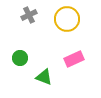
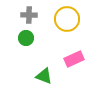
gray cross: rotated 28 degrees clockwise
green circle: moved 6 px right, 20 px up
green triangle: moved 1 px up
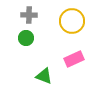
yellow circle: moved 5 px right, 2 px down
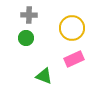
yellow circle: moved 7 px down
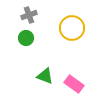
gray cross: rotated 21 degrees counterclockwise
pink rectangle: moved 25 px down; rotated 60 degrees clockwise
green triangle: moved 1 px right
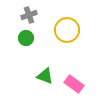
yellow circle: moved 5 px left, 2 px down
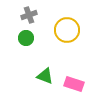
pink rectangle: rotated 18 degrees counterclockwise
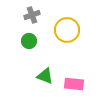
gray cross: moved 3 px right
green circle: moved 3 px right, 3 px down
pink rectangle: rotated 12 degrees counterclockwise
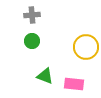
gray cross: rotated 14 degrees clockwise
yellow circle: moved 19 px right, 17 px down
green circle: moved 3 px right
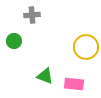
green circle: moved 18 px left
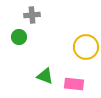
green circle: moved 5 px right, 4 px up
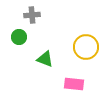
green triangle: moved 17 px up
